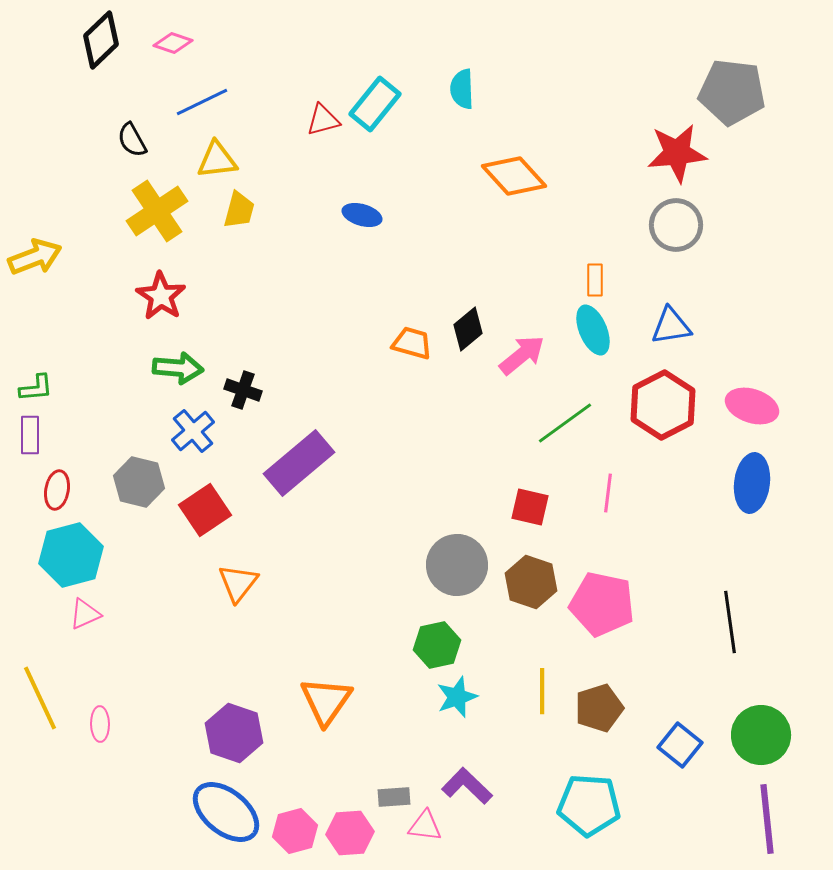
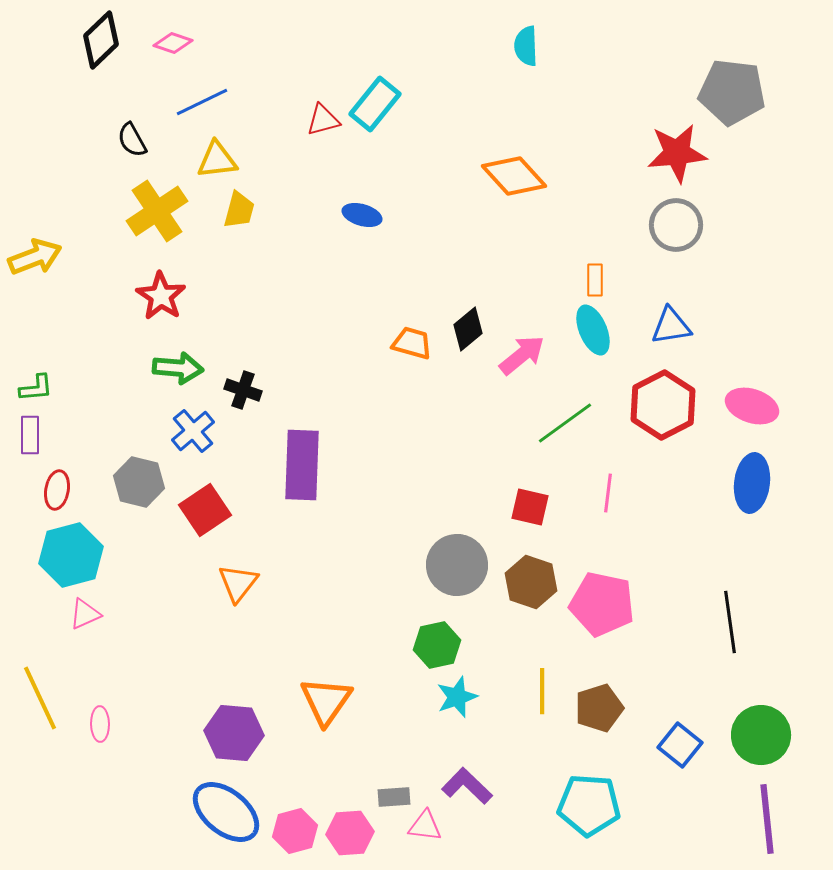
cyan semicircle at (462, 89): moved 64 px right, 43 px up
purple rectangle at (299, 463): moved 3 px right, 2 px down; rotated 48 degrees counterclockwise
purple hexagon at (234, 733): rotated 14 degrees counterclockwise
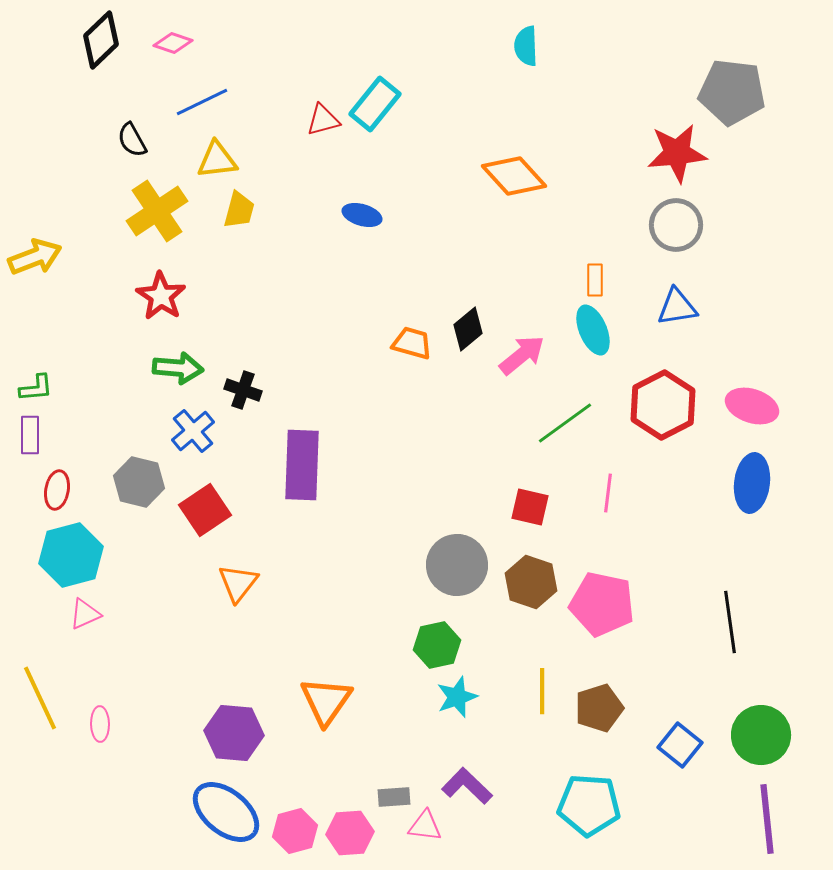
blue triangle at (671, 326): moved 6 px right, 19 px up
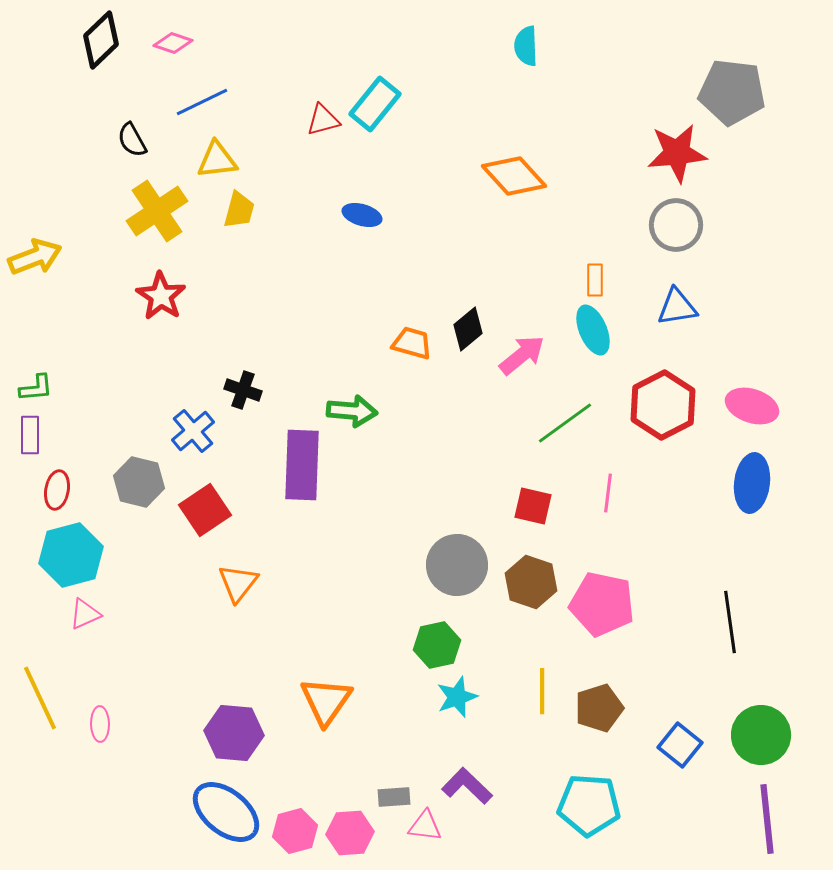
green arrow at (178, 368): moved 174 px right, 43 px down
red square at (530, 507): moved 3 px right, 1 px up
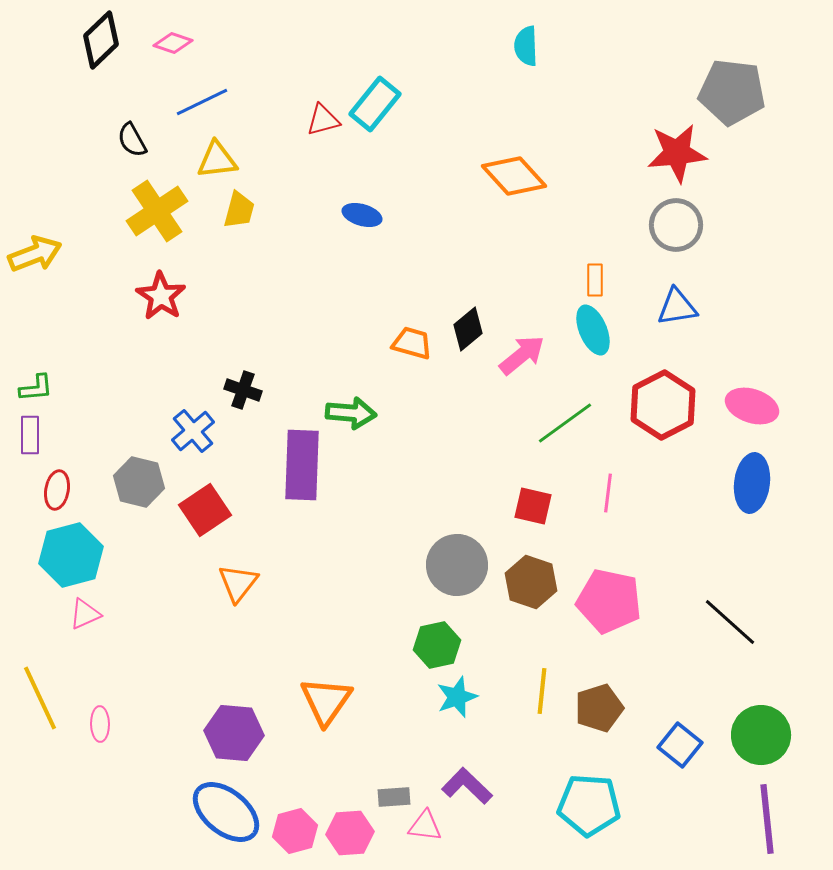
yellow arrow at (35, 257): moved 3 px up
green arrow at (352, 411): moved 1 px left, 2 px down
pink pentagon at (602, 604): moved 7 px right, 3 px up
black line at (730, 622): rotated 40 degrees counterclockwise
yellow line at (542, 691): rotated 6 degrees clockwise
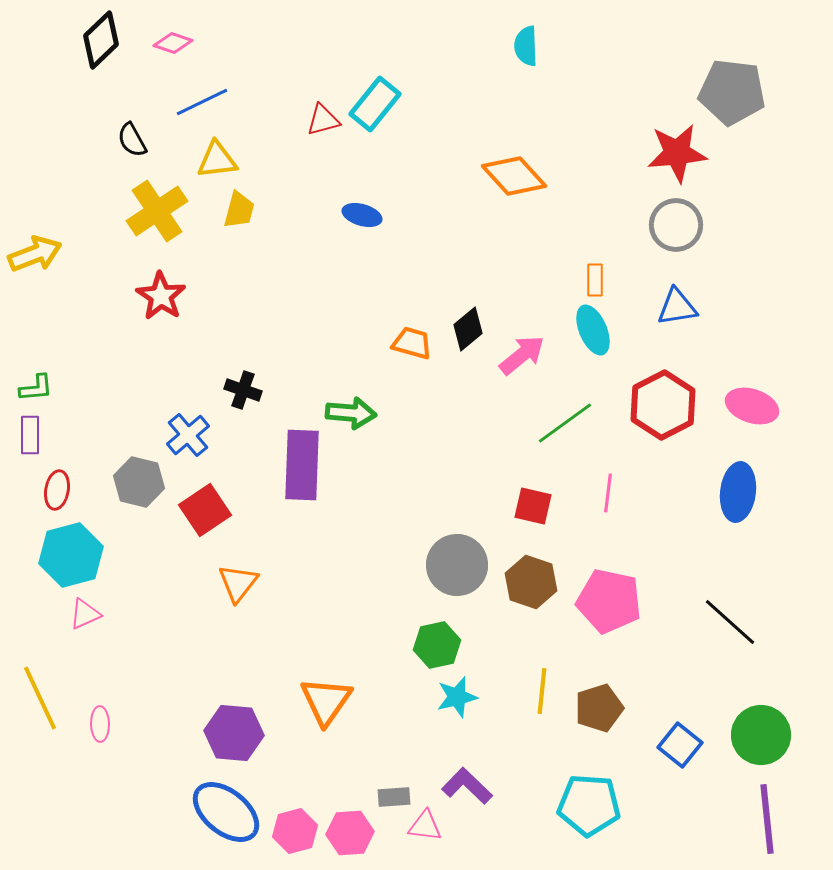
blue cross at (193, 431): moved 5 px left, 4 px down
blue ellipse at (752, 483): moved 14 px left, 9 px down
cyan star at (457, 697): rotated 6 degrees clockwise
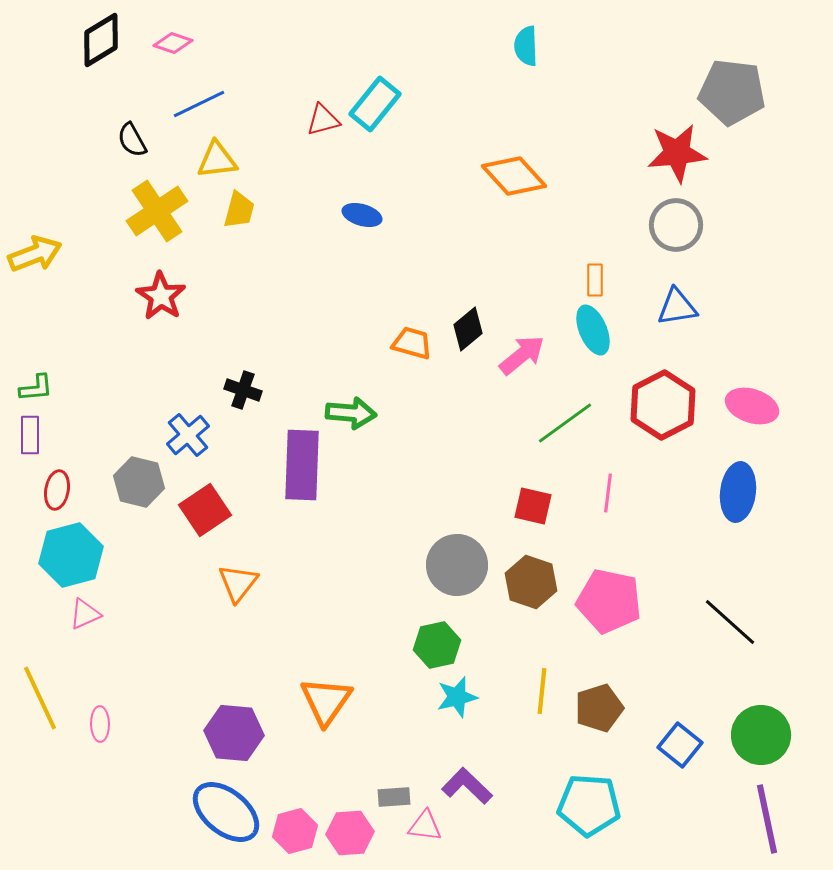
black diamond at (101, 40): rotated 12 degrees clockwise
blue line at (202, 102): moved 3 px left, 2 px down
purple line at (767, 819): rotated 6 degrees counterclockwise
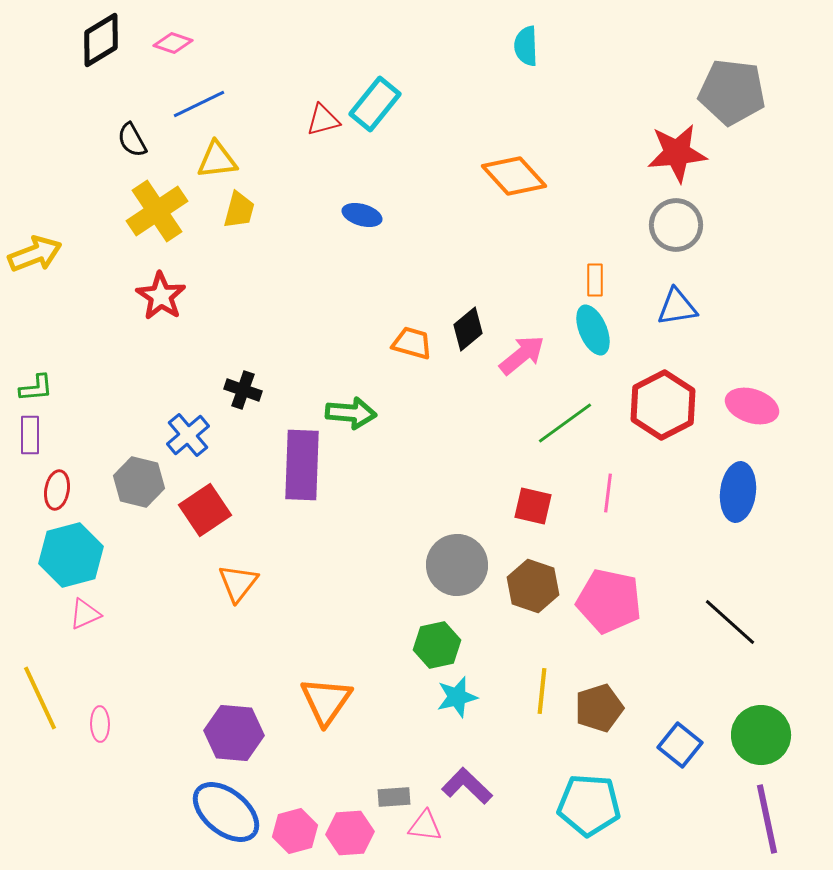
brown hexagon at (531, 582): moved 2 px right, 4 px down
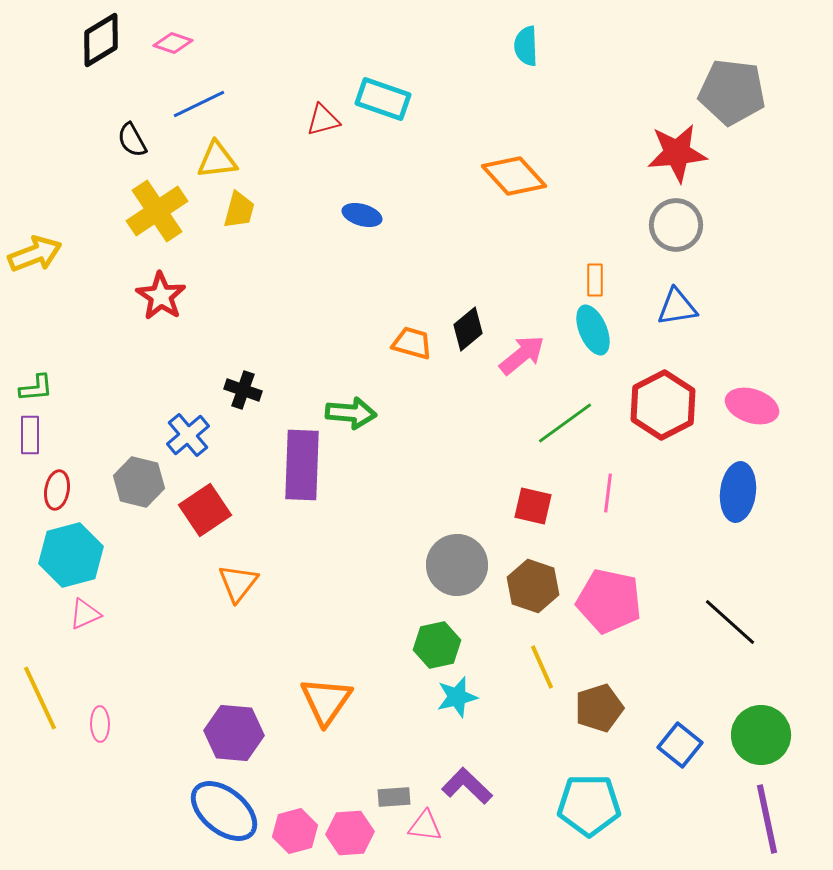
cyan rectangle at (375, 104): moved 8 px right, 5 px up; rotated 70 degrees clockwise
yellow line at (542, 691): moved 24 px up; rotated 30 degrees counterclockwise
cyan pentagon at (589, 805): rotated 4 degrees counterclockwise
blue ellipse at (226, 812): moved 2 px left, 1 px up
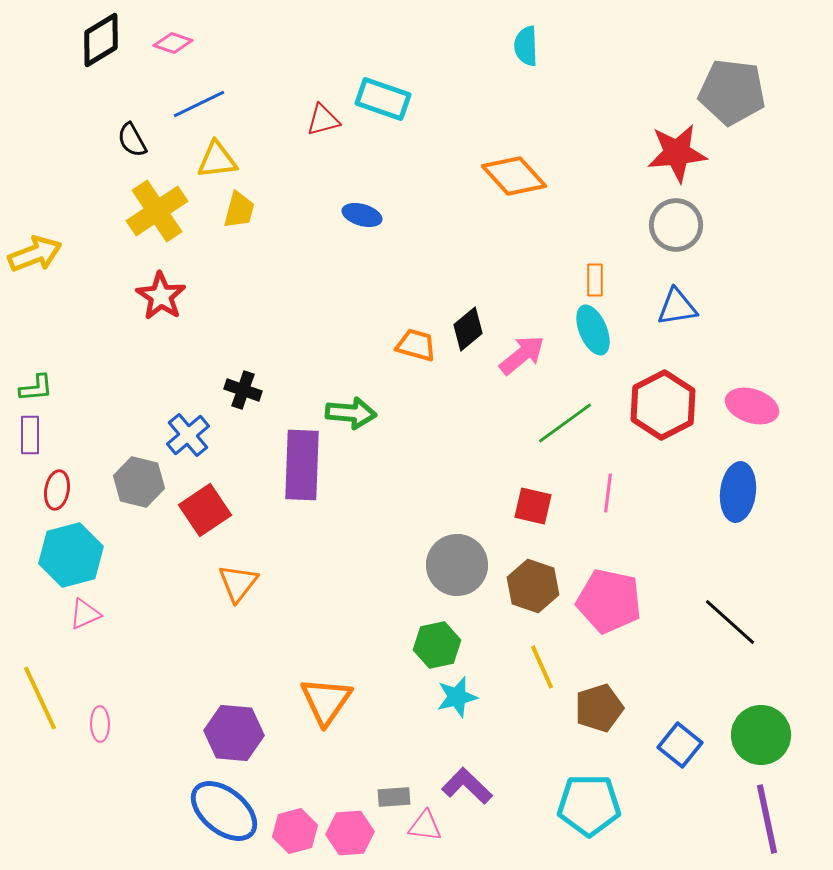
orange trapezoid at (412, 343): moved 4 px right, 2 px down
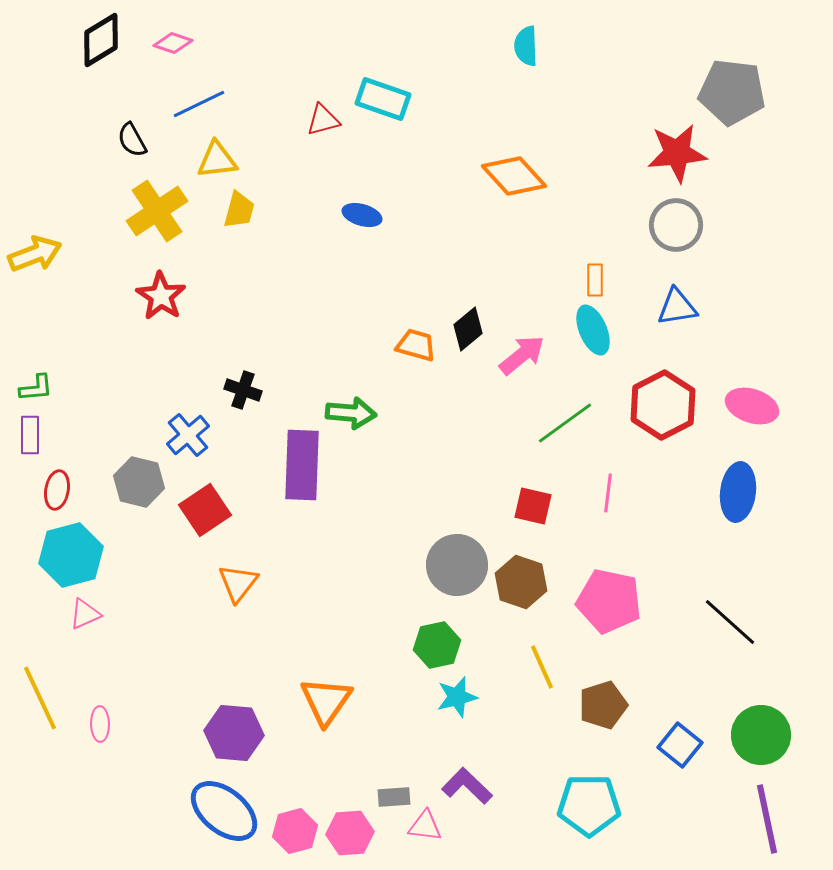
brown hexagon at (533, 586): moved 12 px left, 4 px up
brown pentagon at (599, 708): moved 4 px right, 3 px up
